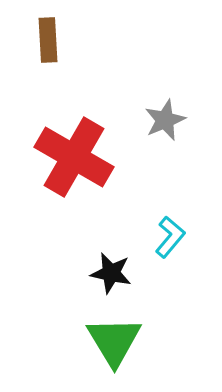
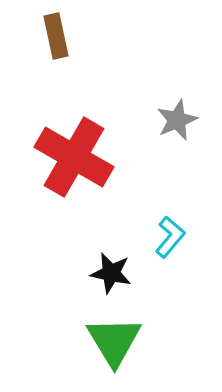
brown rectangle: moved 8 px right, 4 px up; rotated 9 degrees counterclockwise
gray star: moved 12 px right
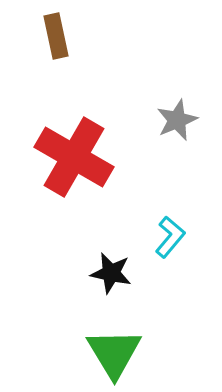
green triangle: moved 12 px down
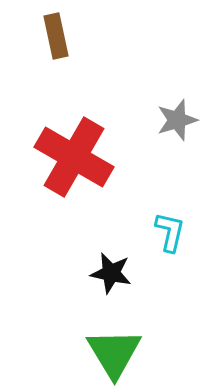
gray star: rotated 6 degrees clockwise
cyan L-shape: moved 5 px up; rotated 27 degrees counterclockwise
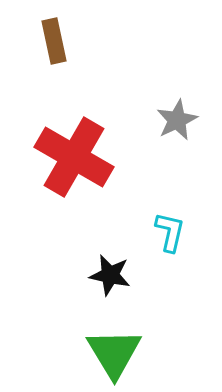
brown rectangle: moved 2 px left, 5 px down
gray star: rotated 9 degrees counterclockwise
black star: moved 1 px left, 2 px down
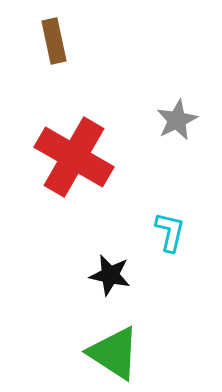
green triangle: rotated 26 degrees counterclockwise
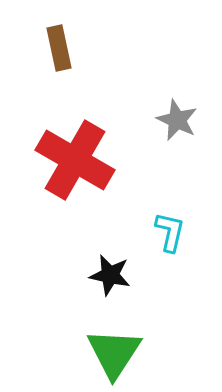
brown rectangle: moved 5 px right, 7 px down
gray star: rotated 21 degrees counterclockwise
red cross: moved 1 px right, 3 px down
green triangle: rotated 30 degrees clockwise
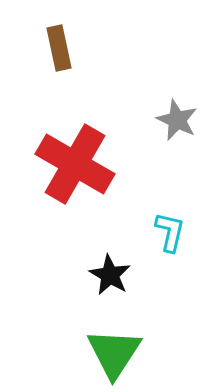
red cross: moved 4 px down
black star: rotated 18 degrees clockwise
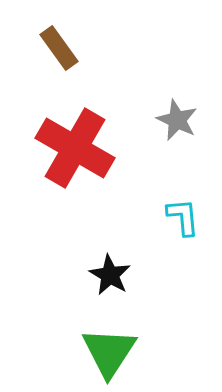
brown rectangle: rotated 24 degrees counterclockwise
red cross: moved 16 px up
cyan L-shape: moved 13 px right, 15 px up; rotated 18 degrees counterclockwise
green triangle: moved 5 px left, 1 px up
